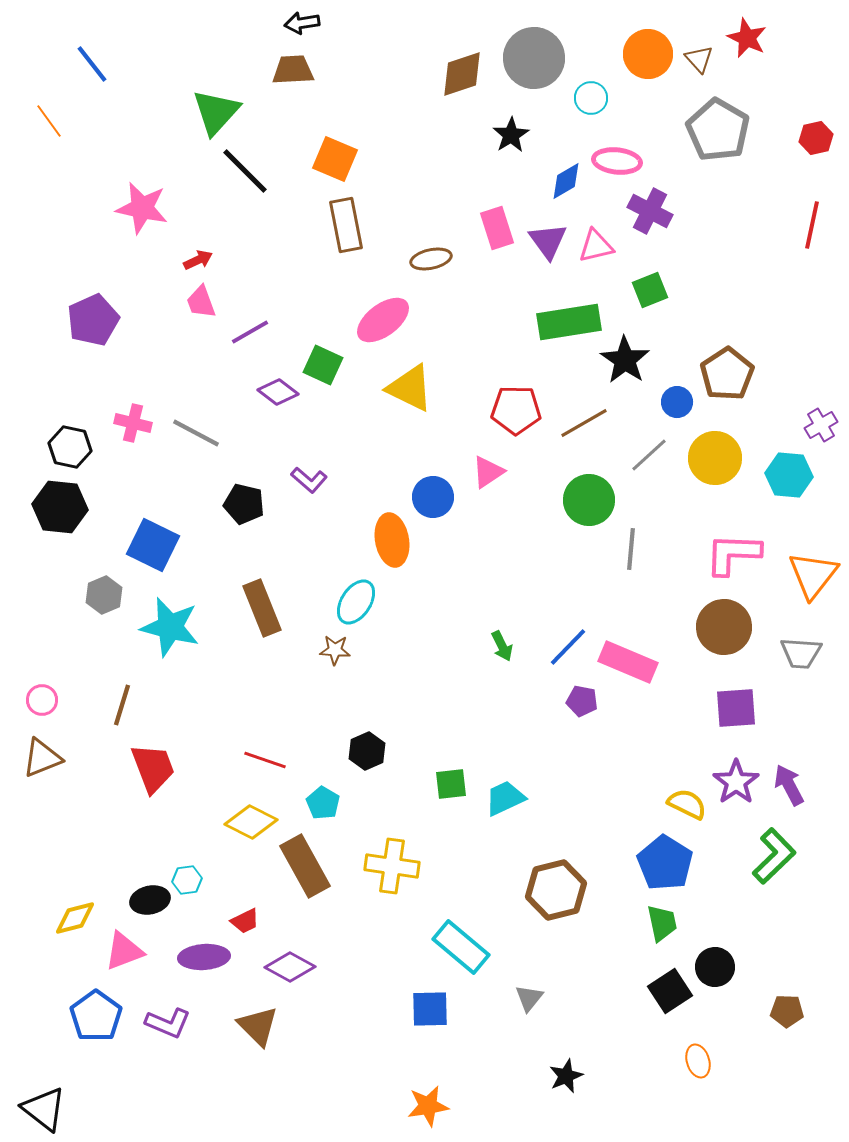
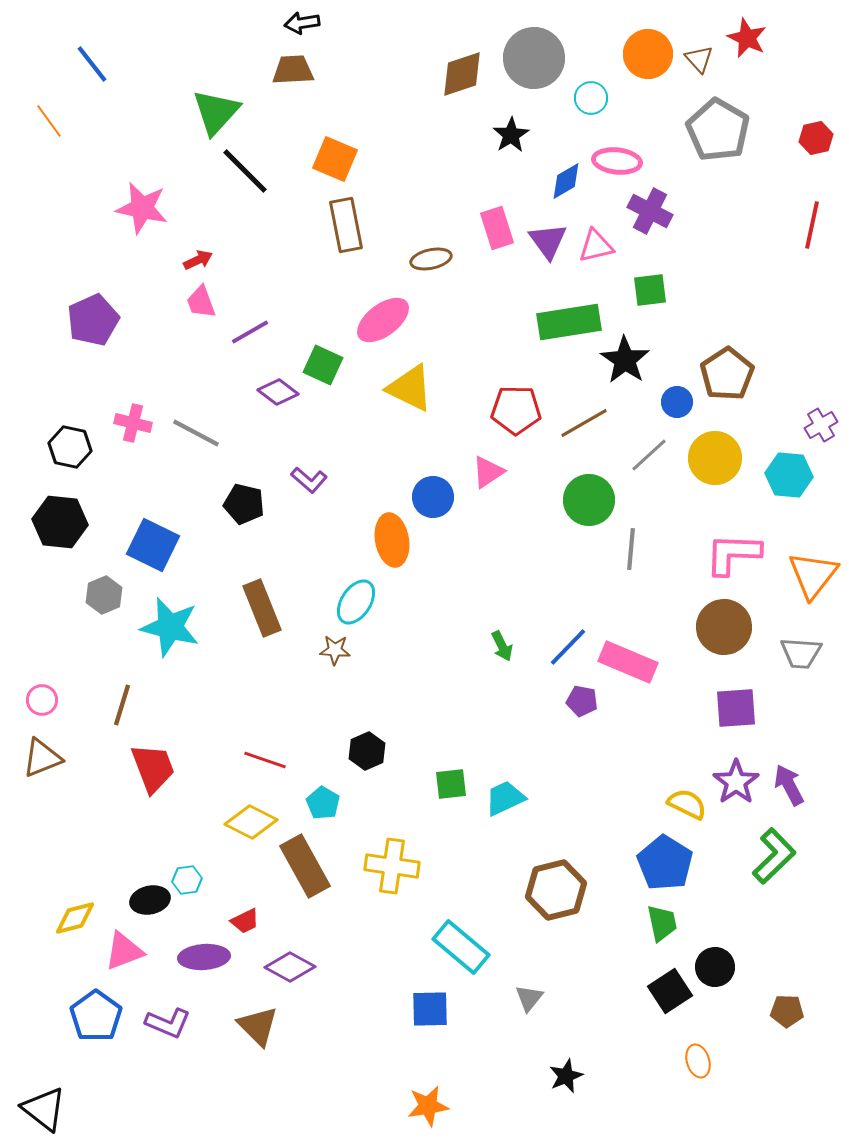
green square at (650, 290): rotated 15 degrees clockwise
black hexagon at (60, 507): moved 15 px down
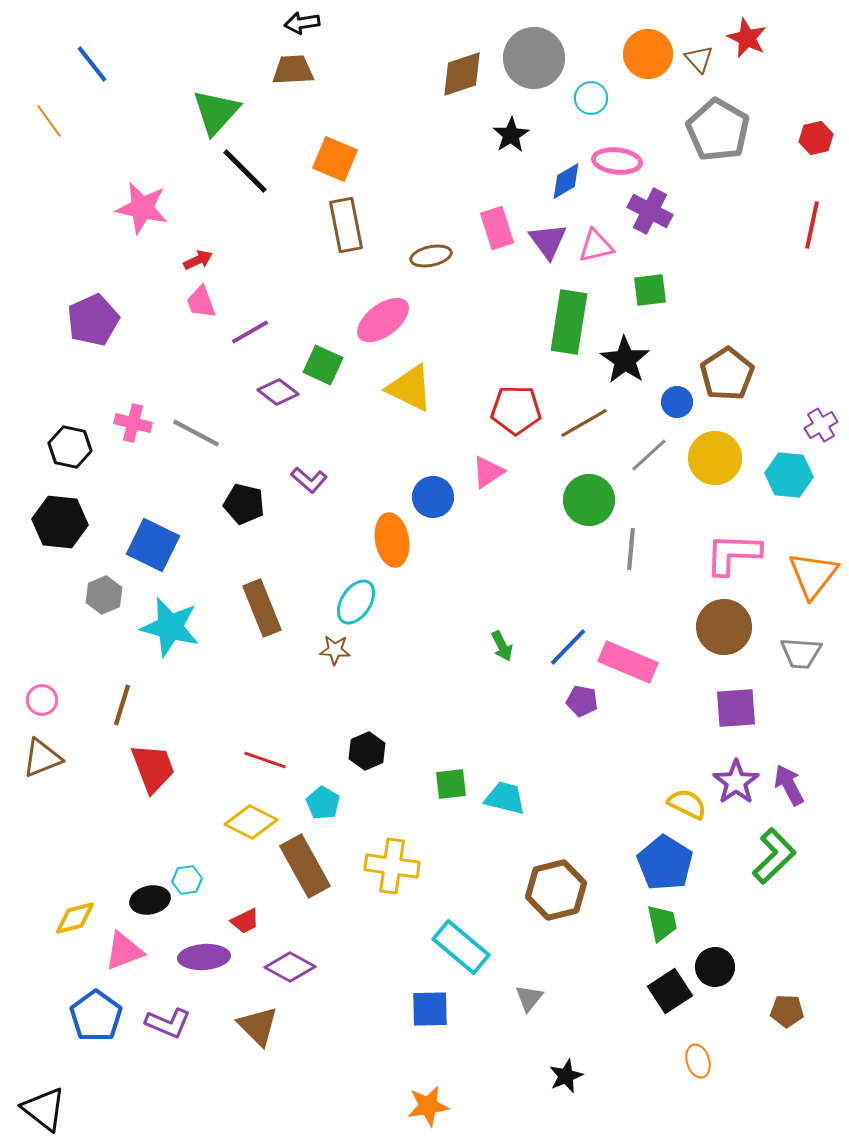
brown ellipse at (431, 259): moved 3 px up
green rectangle at (569, 322): rotated 72 degrees counterclockwise
cyan trapezoid at (505, 798): rotated 39 degrees clockwise
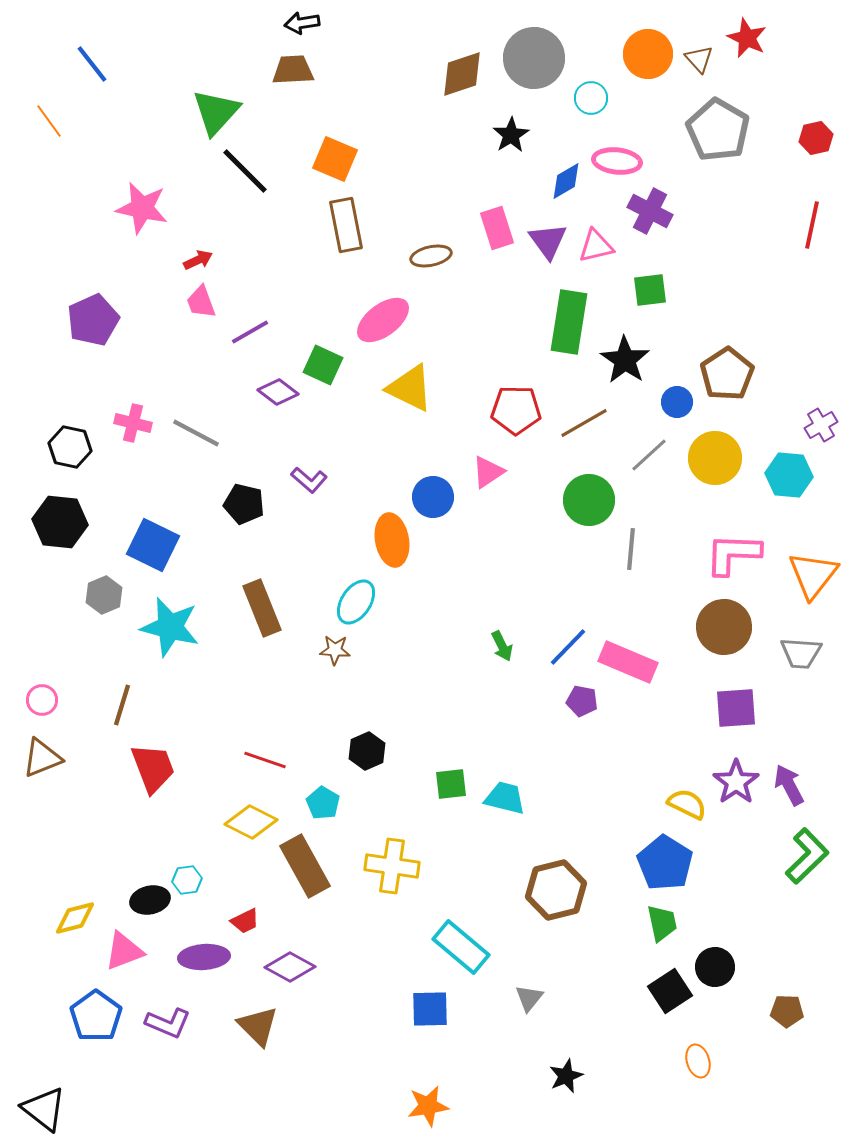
green L-shape at (774, 856): moved 33 px right
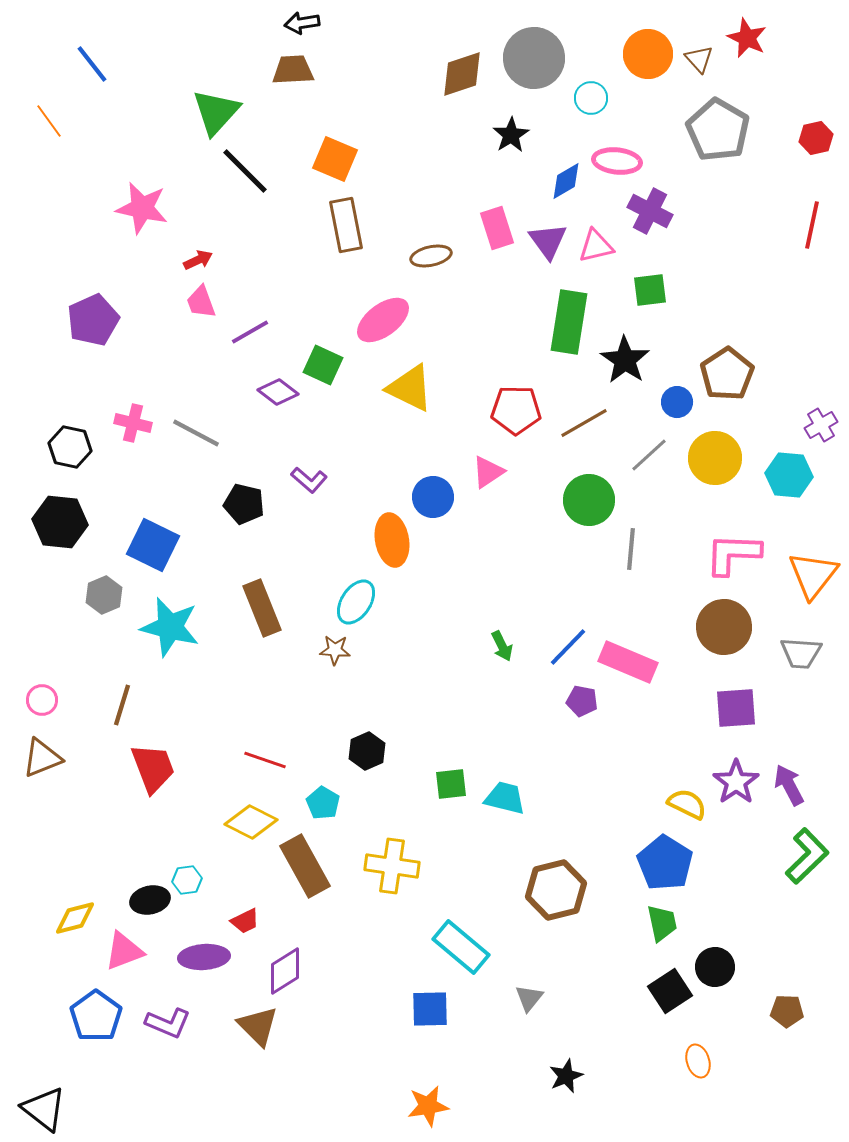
purple diamond at (290, 967): moved 5 px left, 4 px down; rotated 60 degrees counterclockwise
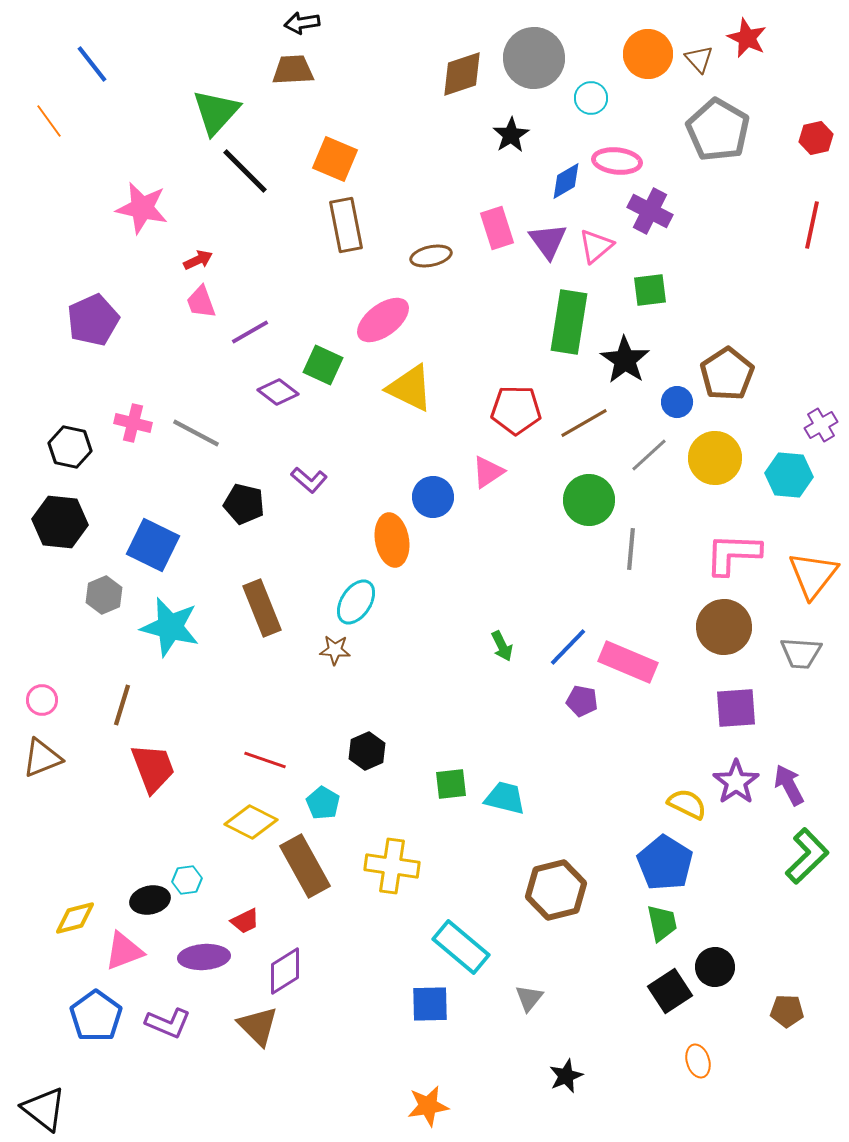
pink triangle at (596, 246): rotated 27 degrees counterclockwise
blue square at (430, 1009): moved 5 px up
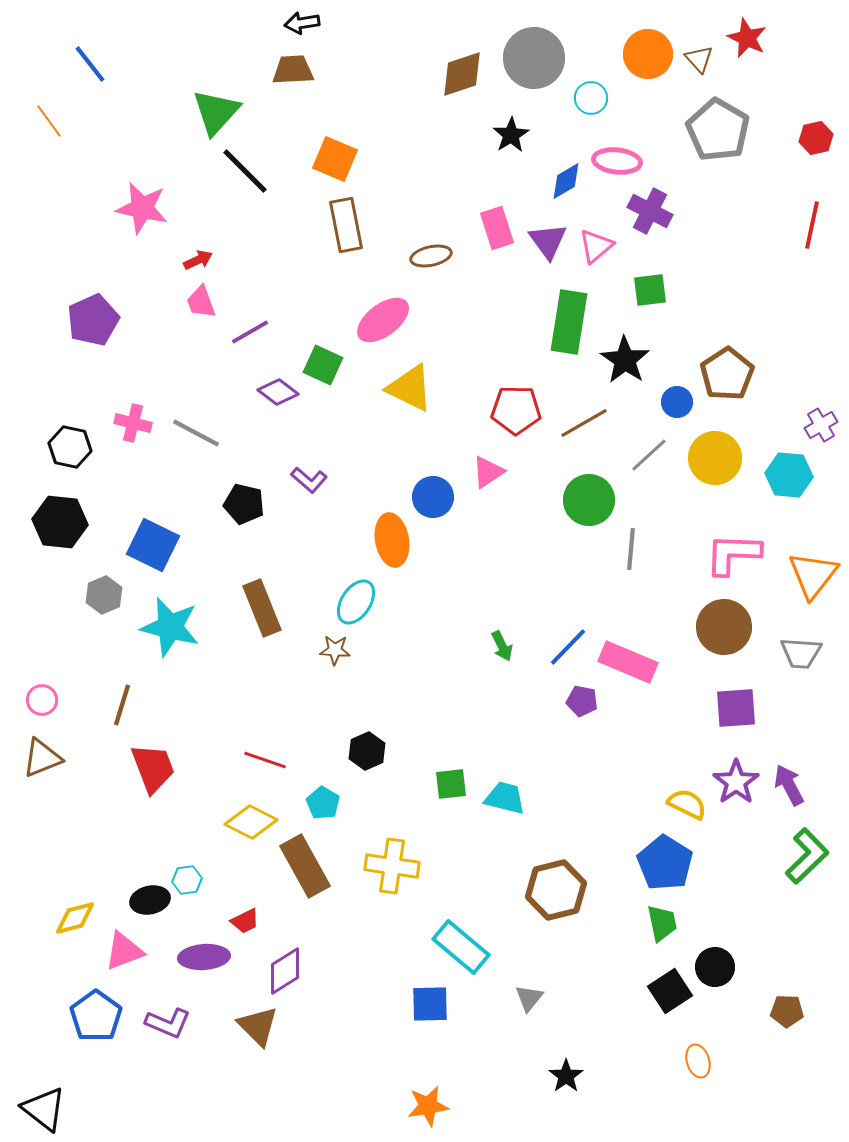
blue line at (92, 64): moved 2 px left
black star at (566, 1076): rotated 12 degrees counterclockwise
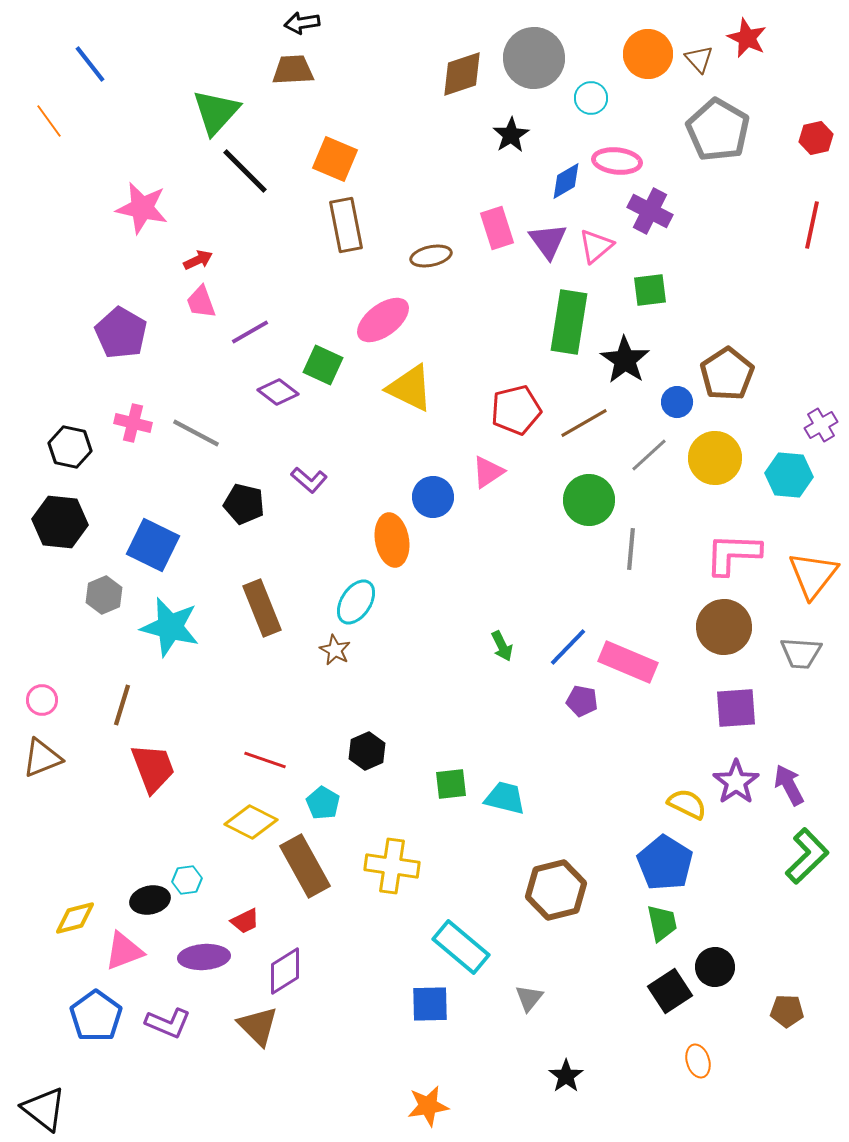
purple pentagon at (93, 320): moved 28 px right, 13 px down; rotated 18 degrees counterclockwise
red pentagon at (516, 410): rotated 15 degrees counterclockwise
brown star at (335, 650): rotated 24 degrees clockwise
